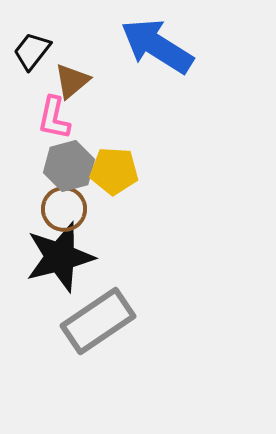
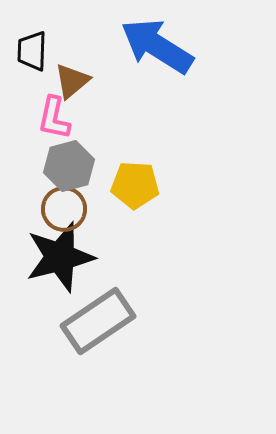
black trapezoid: rotated 36 degrees counterclockwise
yellow pentagon: moved 21 px right, 14 px down
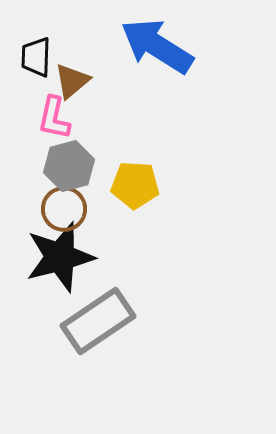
black trapezoid: moved 4 px right, 6 px down
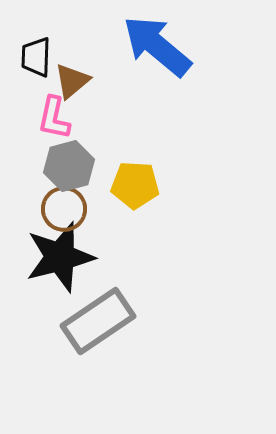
blue arrow: rotated 8 degrees clockwise
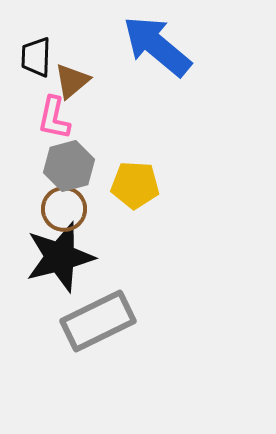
gray rectangle: rotated 8 degrees clockwise
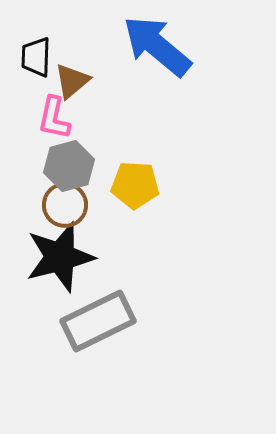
brown circle: moved 1 px right, 4 px up
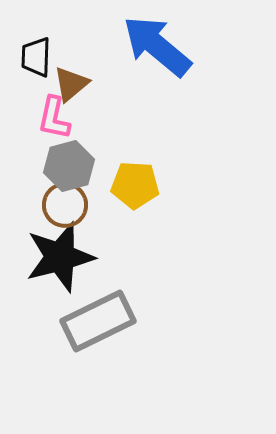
brown triangle: moved 1 px left, 3 px down
